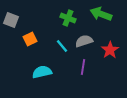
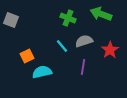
orange square: moved 3 px left, 17 px down
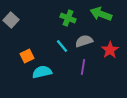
gray square: rotated 21 degrees clockwise
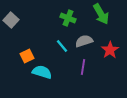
green arrow: rotated 140 degrees counterclockwise
cyan semicircle: rotated 30 degrees clockwise
